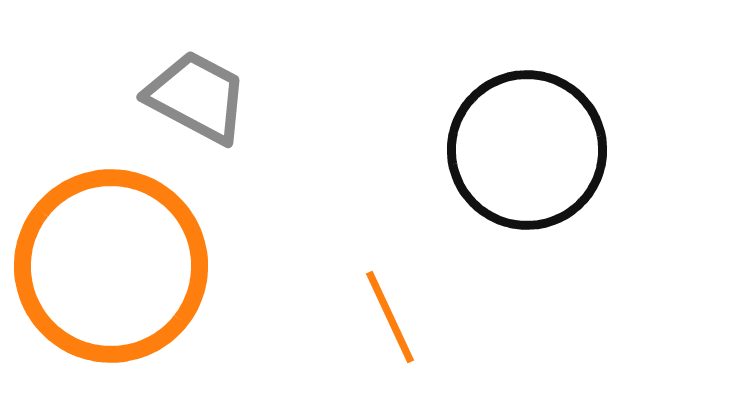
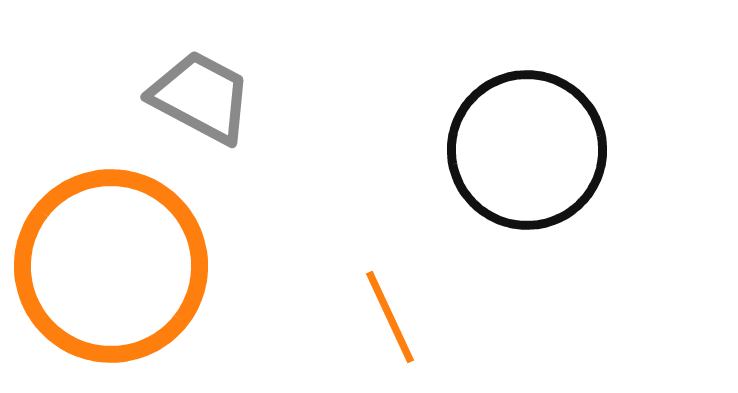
gray trapezoid: moved 4 px right
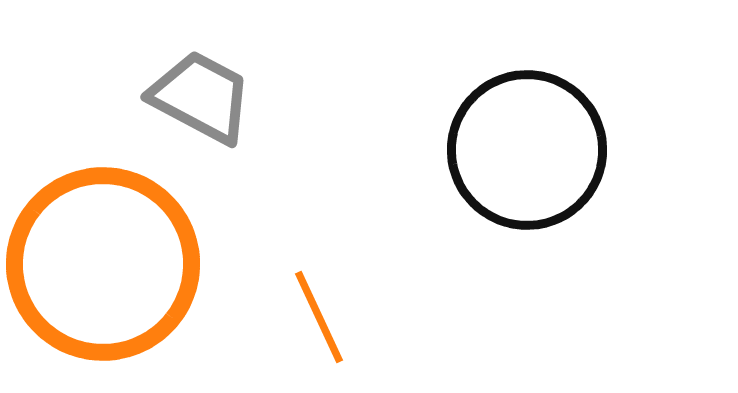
orange circle: moved 8 px left, 2 px up
orange line: moved 71 px left
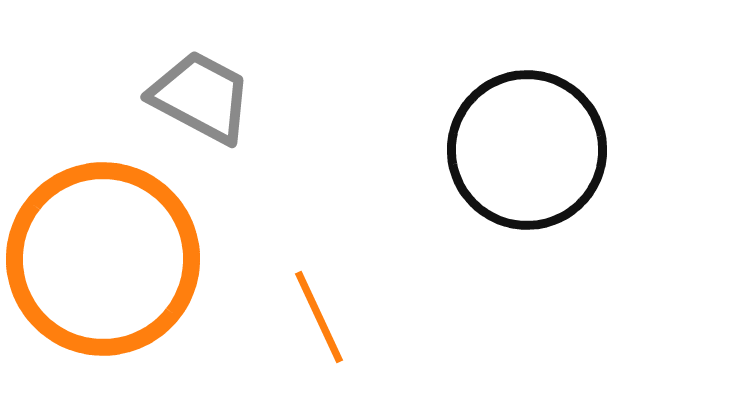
orange circle: moved 5 px up
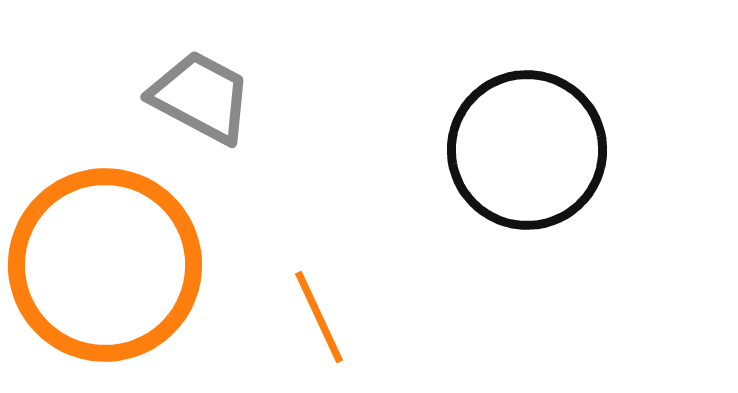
orange circle: moved 2 px right, 6 px down
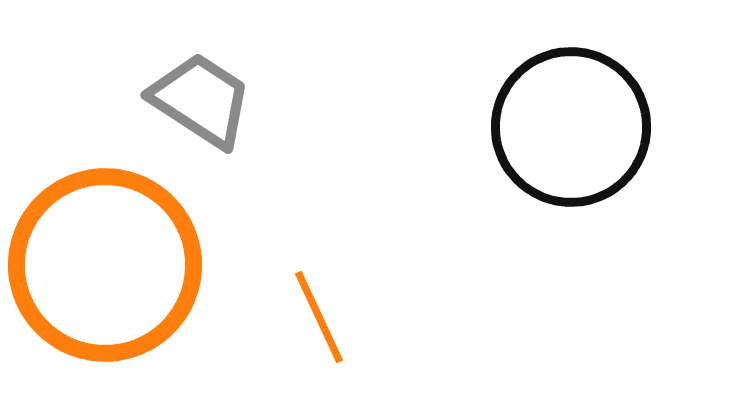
gray trapezoid: moved 3 px down; rotated 5 degrees clockwise
black circle: moved 44 px right, 23 px up
